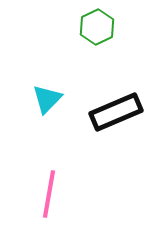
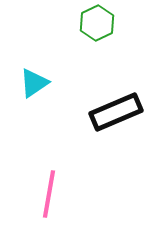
green hexagon: moved 4 px up
cyan triangle: moved 13 px left, 16 px up; rotated 12 degrees clockwise
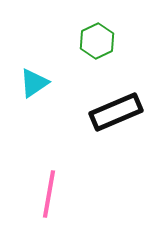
green hexagon: moved 18 px down
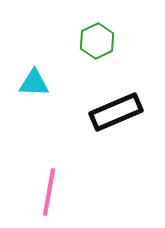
cyan triangle: rotated 36 degrees clockwise
pink line: moved 2 px up
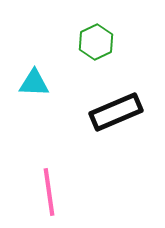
green hexagon: moved 1 px left, 1 px down
pink line: rotated 18 degrees counterclockwise
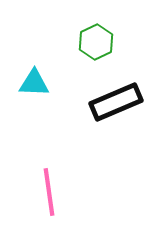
black rectangle: moved 10 px up
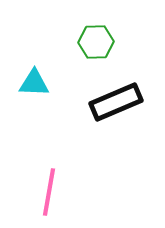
green hexagon: rotated 24 degrees clockwise
pink line: rotated 18 degrees clockwise
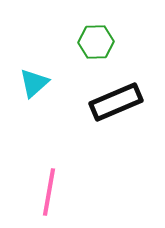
cyan triangle: rotated 44 degrees counterclockwise
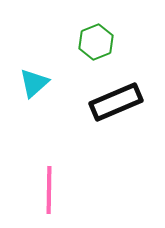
green hexagon: rotated 20 degrees counterclockwise
pink line: moved 2 px up; rotated 9 degrees counterclockwise
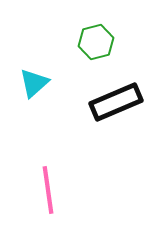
green hexagon: rotated 8 degrees clockwise
pink line: moved 1 px left; rotated 9 degrees counterclockwise
